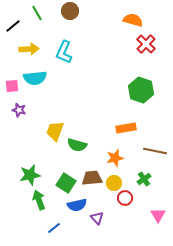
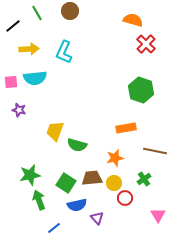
pink square: moved 1 px left, 4 px up
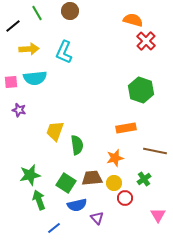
red cross: moved 3 px up
green semicircle: rotated 114 degrees counterclockwise
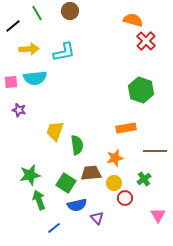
cyan L-shape: rotated 125 degrees counterclockwise
brown line: rotated 10 degrees counterclockwise
brown trapezoid: moved 1 px left, 5 px up
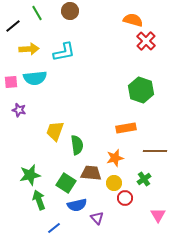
brown trapezoid: rotated 10 degrees clockwise
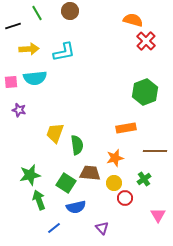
black line: rotated 21 degrees clockwise
green hexagon: moved 4 px right, 2 px down; rotated 20 degrees clockwise
yellow trapezoid: moved 2 px down
brown trapezoid: moved 1 px left
blue semicircle: moved 1 px left, 2 px down
purple triangle: moved 5 px right, 10 px down
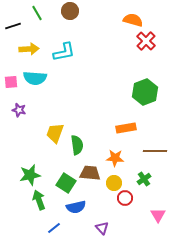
cyan semicircle: rotated 10 degrees clockwise
orange star: rotated 18 degrees clockwise
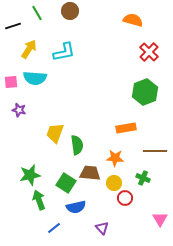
red cross: moved 3 px right, 11 px down
yellow arrow: rotated 54 degrees counterclockwise
green cross: moved 1 px left, 1 px up; rotated 32 degrees counterclockwise
pink triangle: moved 2 px right, 4 px down
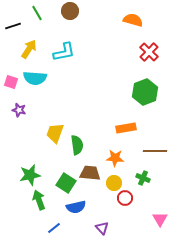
pink square: rotated 24 degrees clockwise
